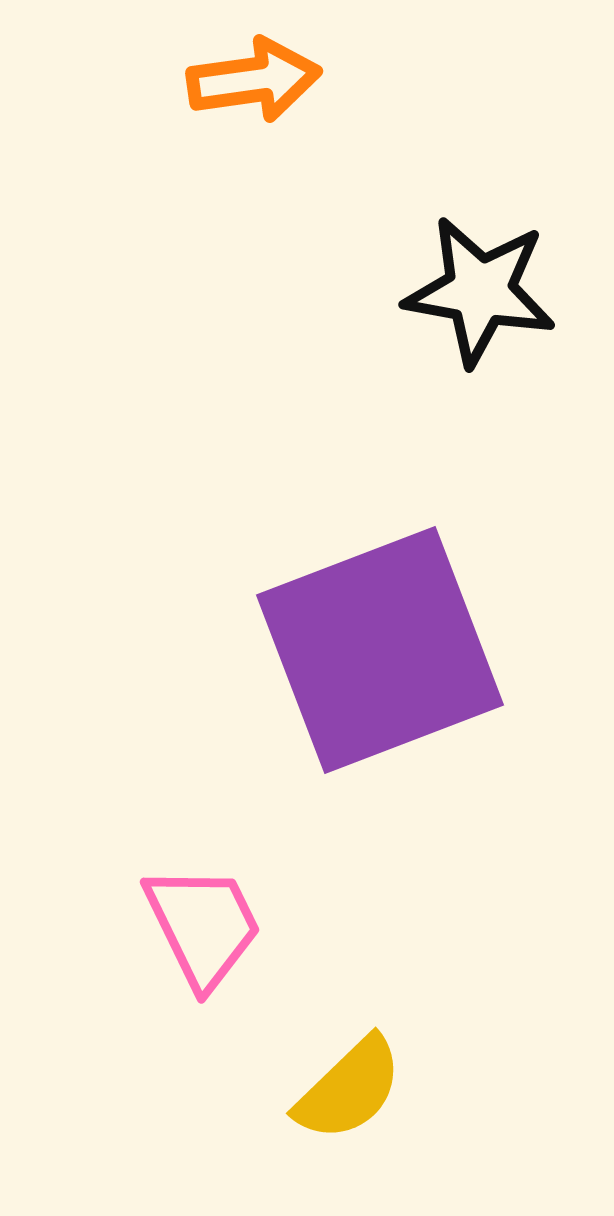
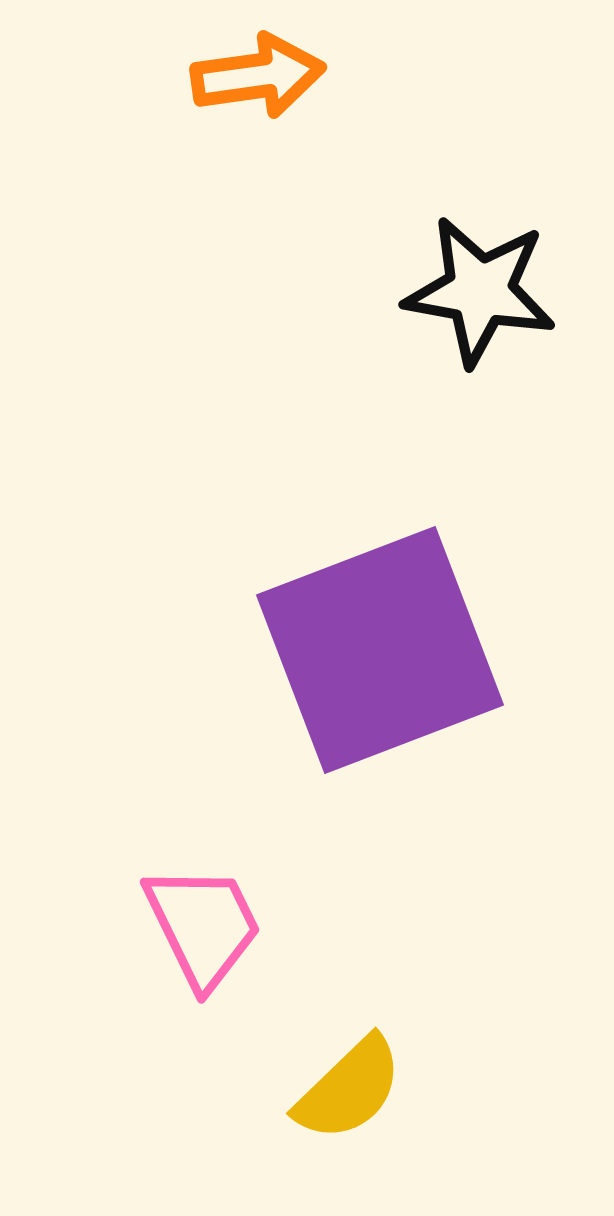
orange arrow: moved 4 px right, 4 px up
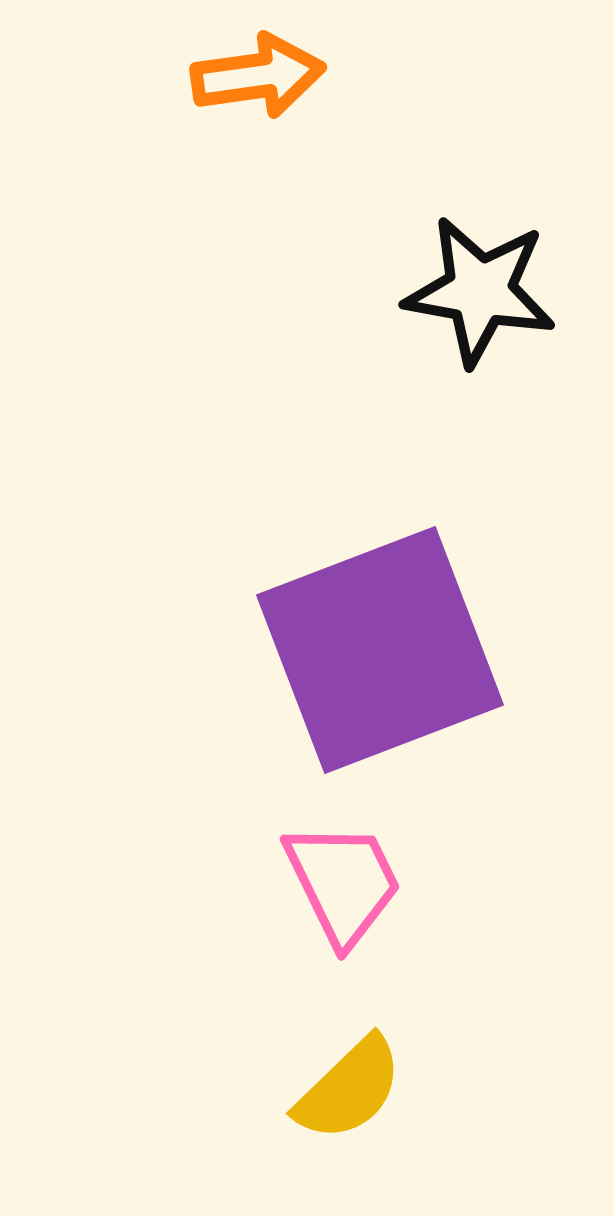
pink trapezoid: moved 140 px right, 43 px up
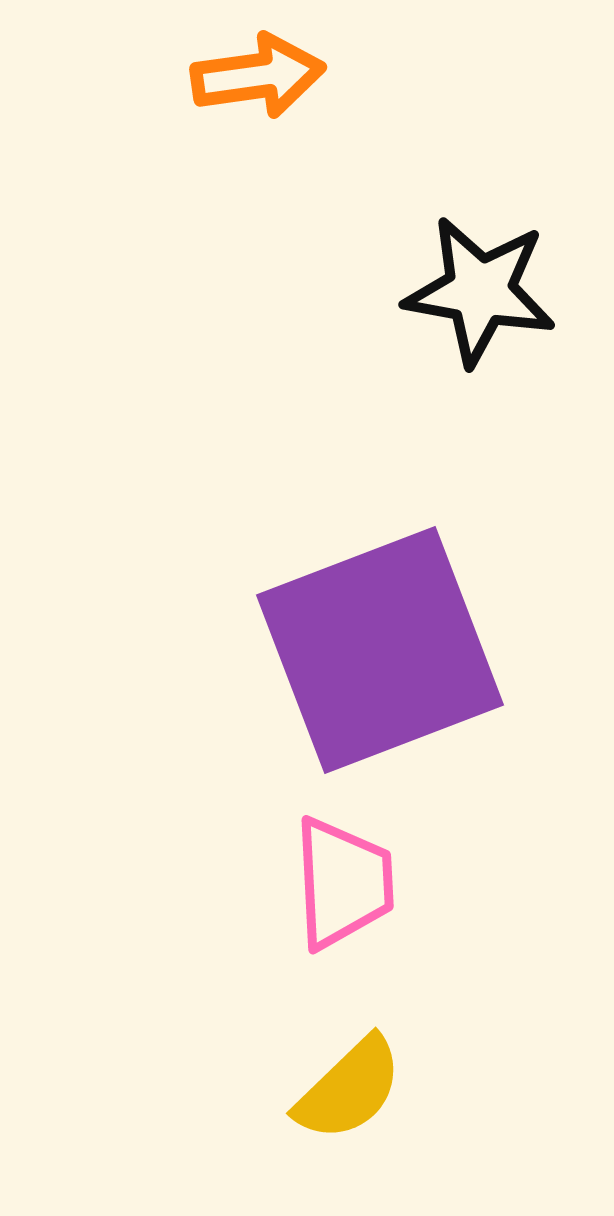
pink trapezoid: rotated 23 degrees clockwise
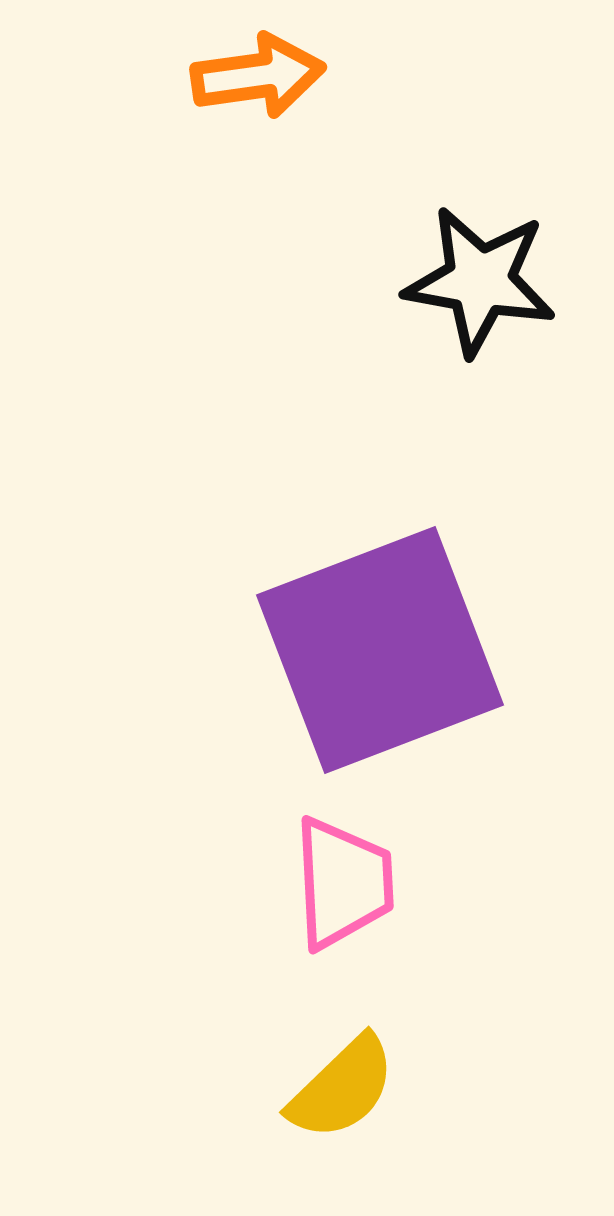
black star: moved 10 px up
yellow semicircle: moved 7 px left, 1 px up
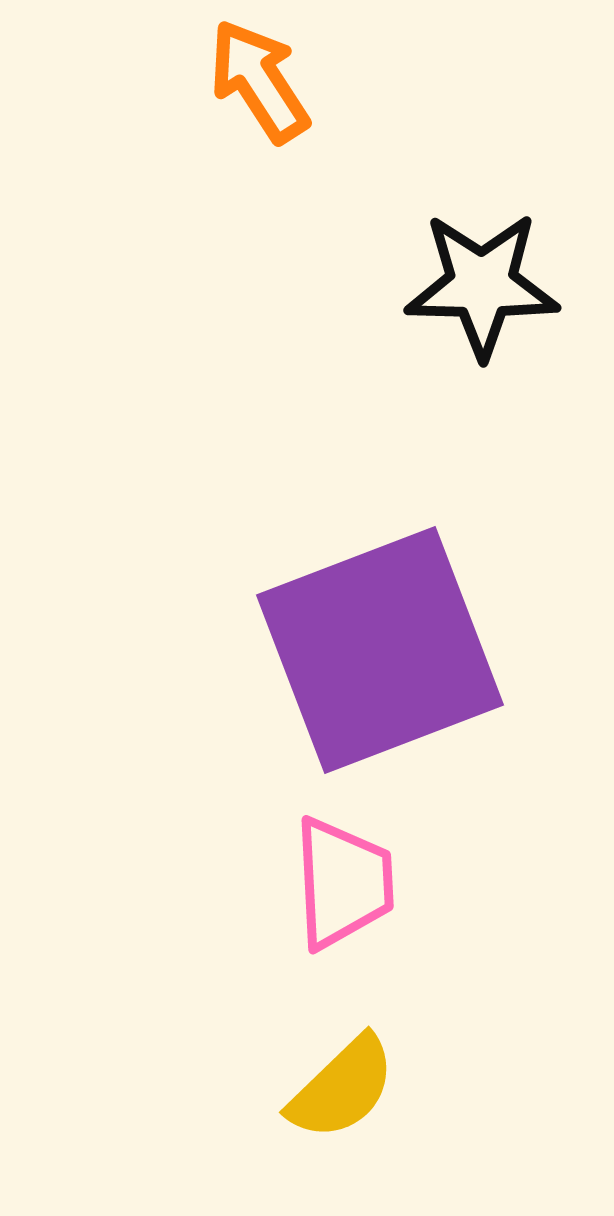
orange arrow: moved 1 px right, 5 px down; rotated 115 degrees counterclockwise
black star: moved 2 px right, 4 px down; rotated 9 degrees counterclockwise
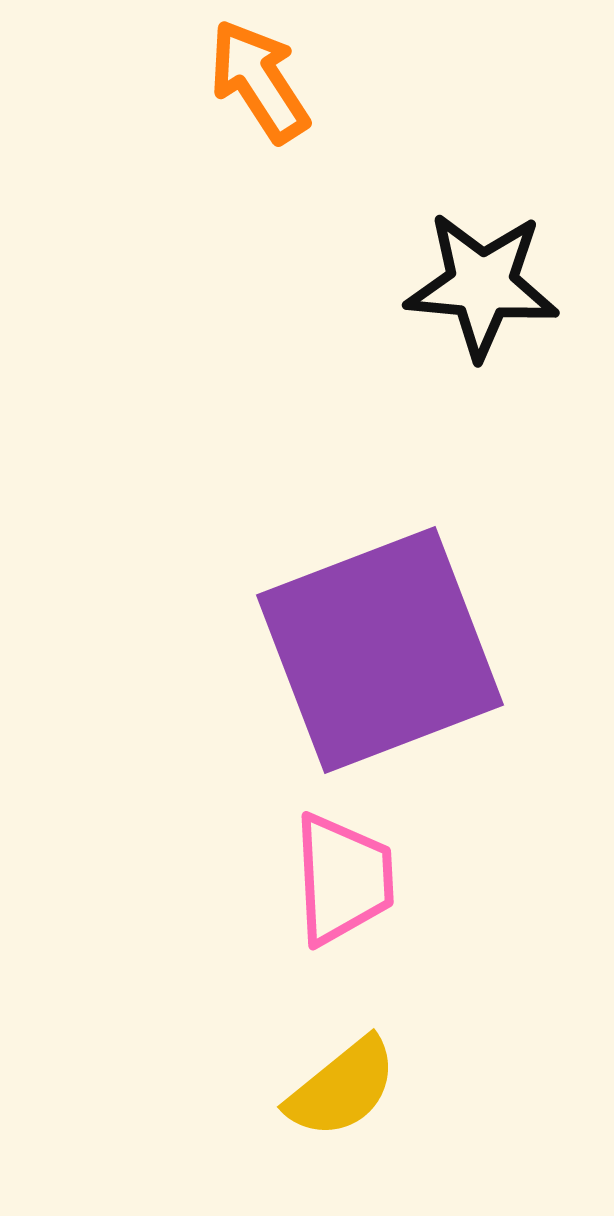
black star: rotated 4 degrees clockwise
pink trapezoid: moved 4 px up
yellow semicircle: rotated 5 degrees clockwise
